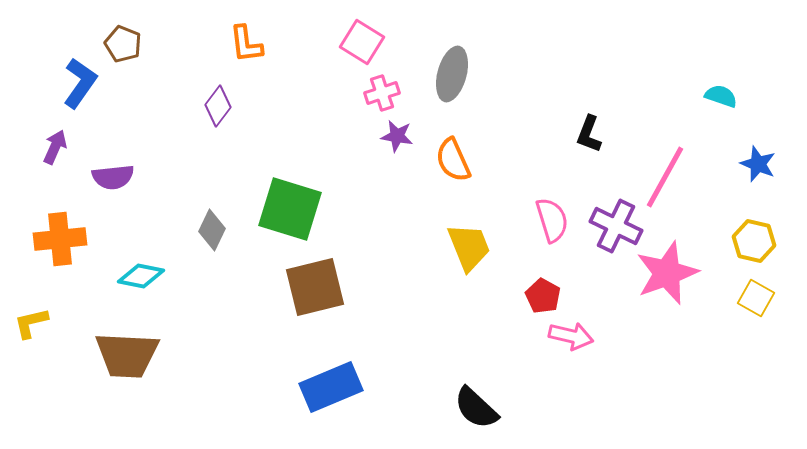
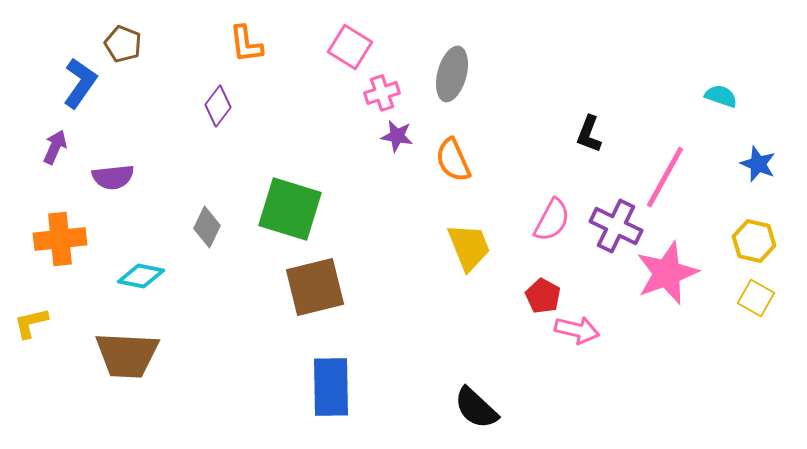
pink square: moved 12 px left, 5 px down
pink semicircle: rotated 45 degrees clockwise
gray diamond: moved 5 px left, 3 px up
pink arrow: moved 6 px right, 6 px up
blue rectangle: rotated 68 degrees counterclockwise
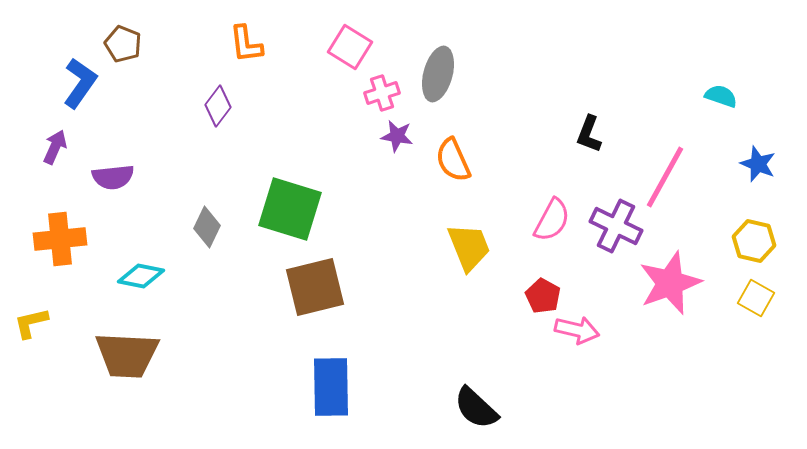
gray ellipse: moved 14 px left
pink star: moved 3 px right, 10 px down
